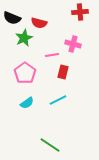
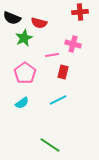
cyan semicircle: moved 5 px left
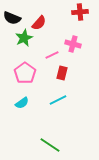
red semicircle: rotated 63 degrees counterclockwise
pink line: rotated 16 degrees counterclockwise
red rectangle: moved 1 px left, 1 px down
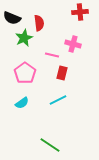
red semicircle: rotated 49 degrees counterclockwise
pink line: rotated 40 degrees clockwise
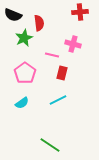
black semicircle: moved 1 px right, 3 px up
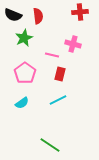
red semicircle: moved 1 px left, 7 px up
red rectangle: moved 2 px left, 1 px down
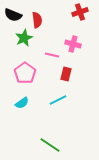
red cross: rotated 14 degrees counterclockwise
red semicircle: moved 1 px left, 4 px down
red rectangle: moved 6 px right
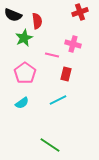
red semicircle: moved 1 px down
